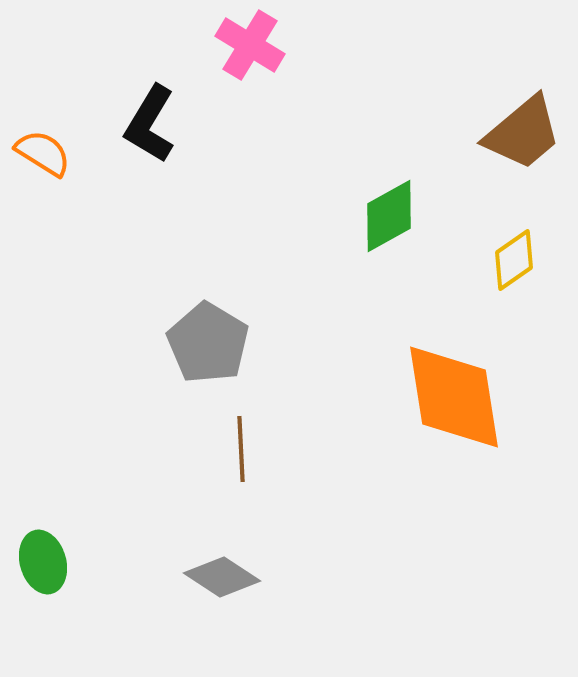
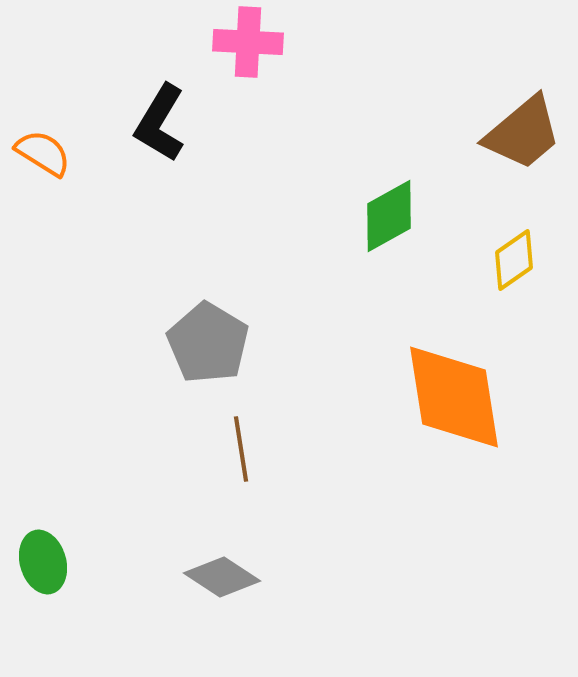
pink cross: moved 2 px left, 3 px up; rotated 28 degrees counterclockwise
black L-shape: moved 10 px right, 1 px up
brown line: rotated 6 degrees counterclockwise
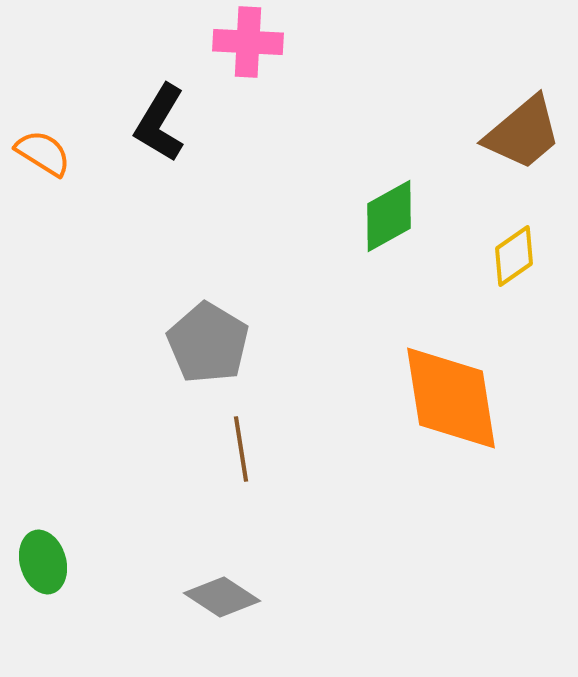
yellow diamond: moved 4 px up
orange diamond: moved 3 px left, 1 px down
gray diamond: moved 20 px down
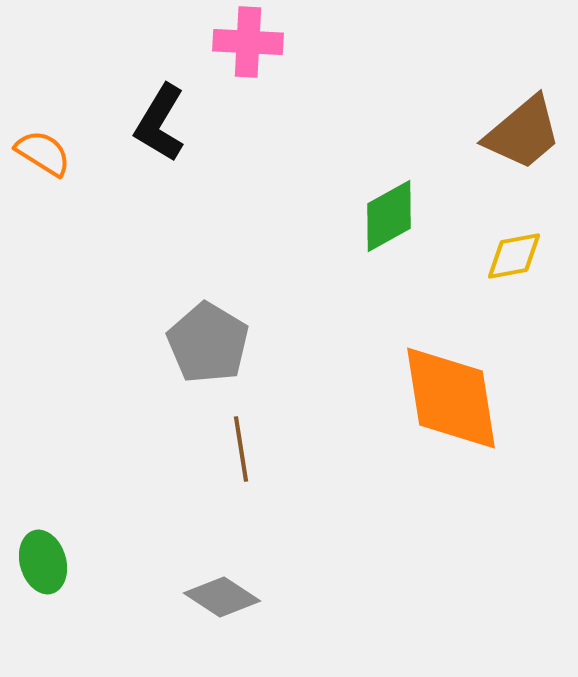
yellow diamond: rotated 24 degrees clockwise
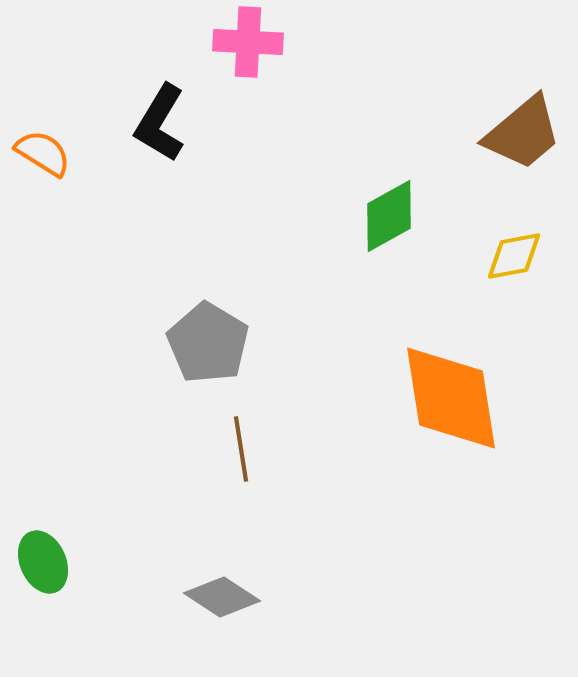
green ellipse: rotated 8 degrees counterclockwise
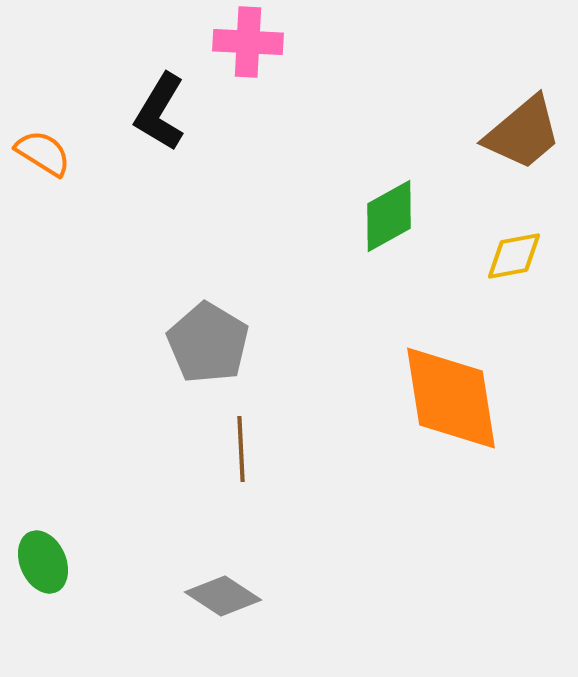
black L-shape: moved 11 px up
brown line: rotated 6 degrees clockwise
gray diamond: moved 1 px right, 1 px up
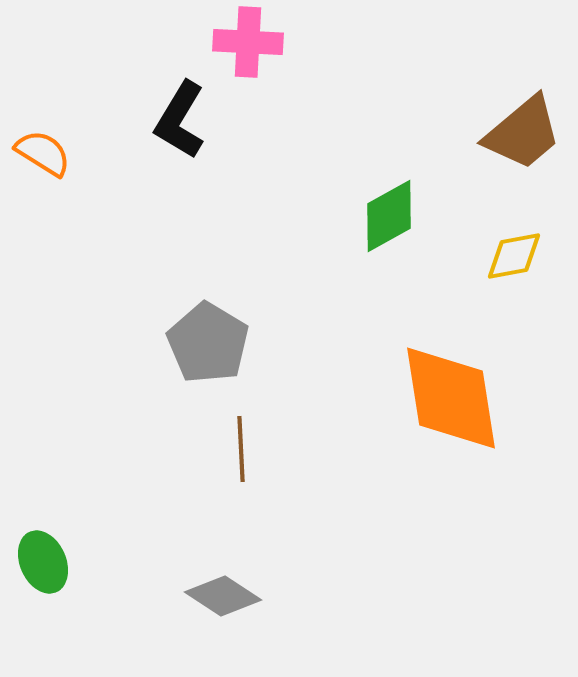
black L-shape: moved 20 px right, 8 px down
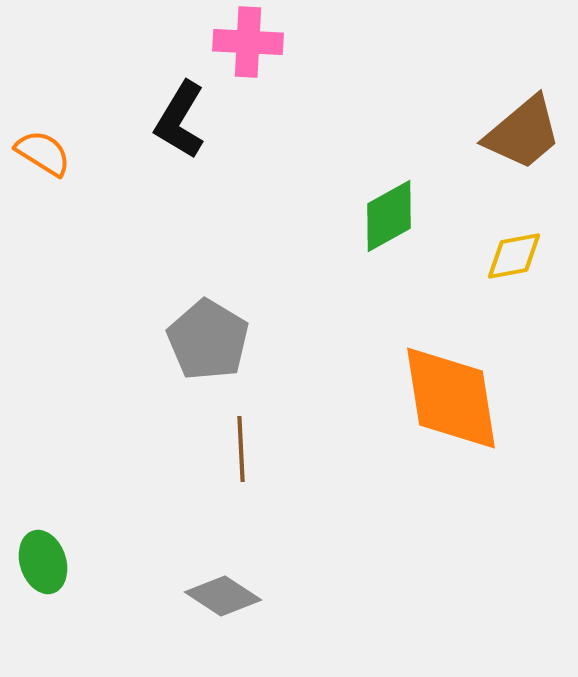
gray pentagon: moved 3 px up
green ellipse: rotated 6 degrees clockwise
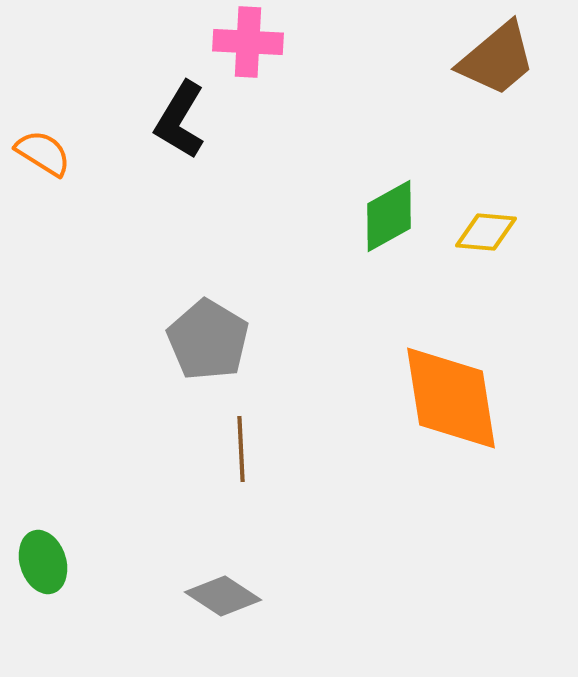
brown trapezoid: moved 26 px left, 74 px up
yellow diamond: moved 28 px left, 24 px up; rotated 16 degrees clockwise
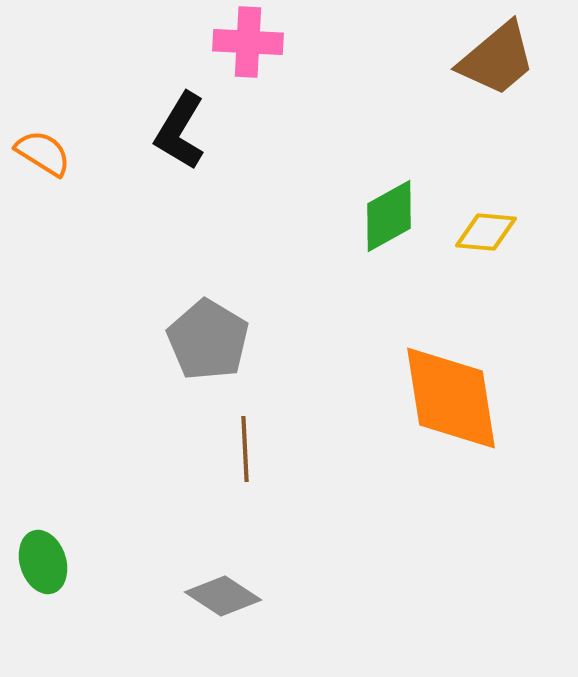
black L-shape: moved 11 px down
brown line: moved 4 px right
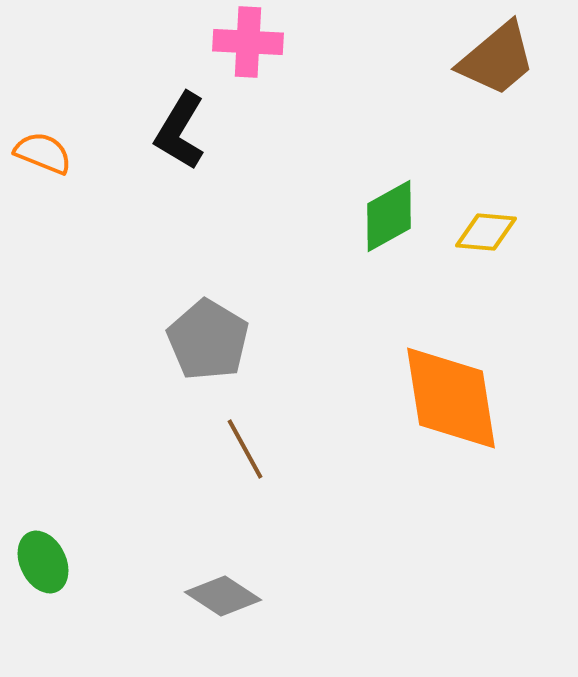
orange semicircle: rotated 10 degrees counterclockwise
brown line: rotated 26 degrees counterclockwise
green ellipse: rotated 8 degrees counterclockwise
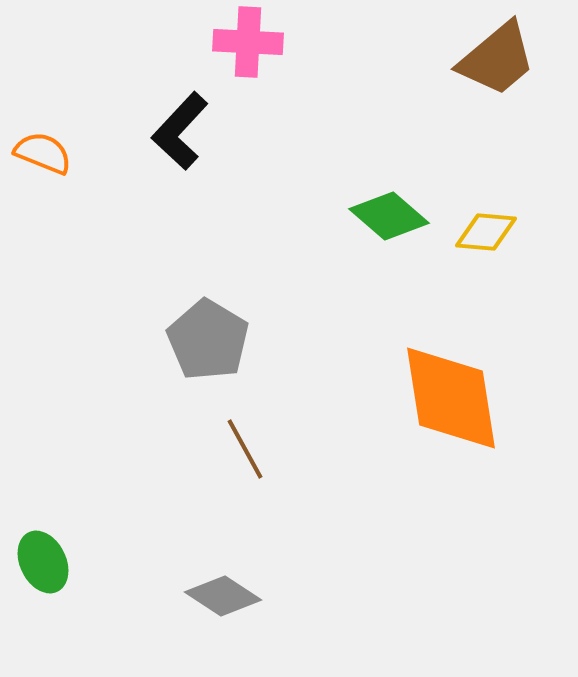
black L-shape: rotated 12 degrees clockwise
green diamond: rotated 70 degrees clockwise
